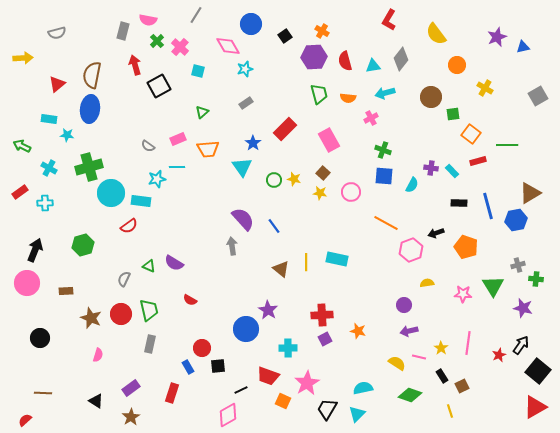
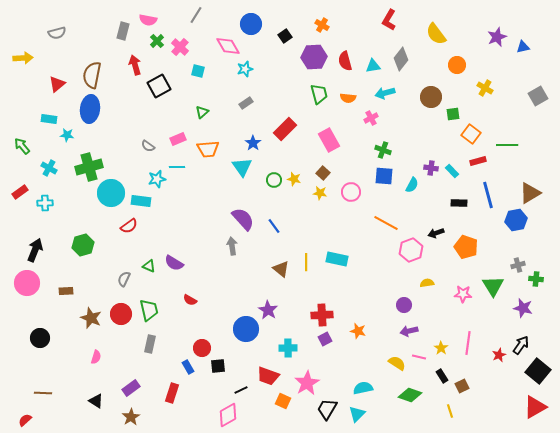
orange cross at (322, 31): moved 6 px up
green arrow at (22, 146): rotated 24 degrees clockwise
blue line at (488, 206): moved 11 px up
pink semicircle at (98, 355): moved 2 px left, 2 px down
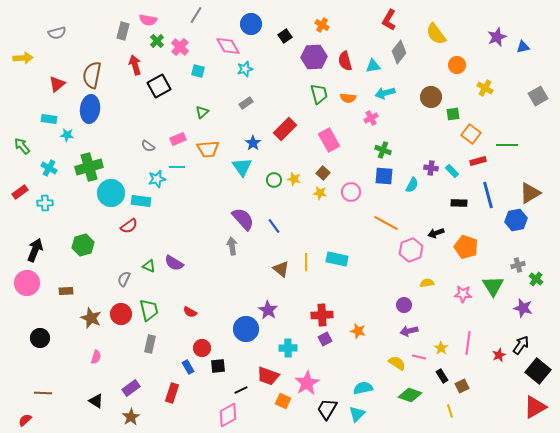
gray diamond at (401, 59): moved 2 px left, 7 px up
green cross at (536, 279): rotated 32 degrees clockwise
red semicircle at (190, 300): moved 12 px down
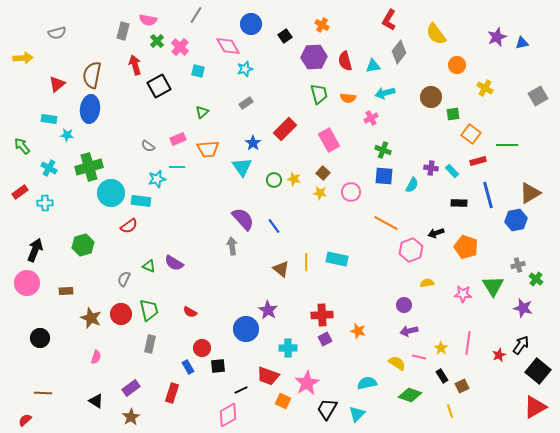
blue triangle at (523, 47): moved 1 px left, 4 px up
cyan semicircle at (363, 388): moved 4 px right, 5 px up
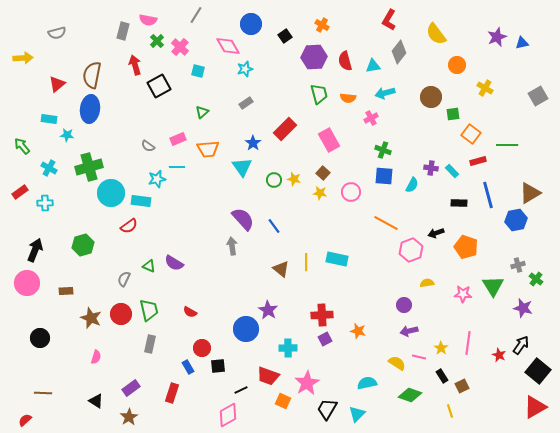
red star at (499, 355): rotated 24 degrees counterclockwise
brown star at (131, 417): moved 2 px left
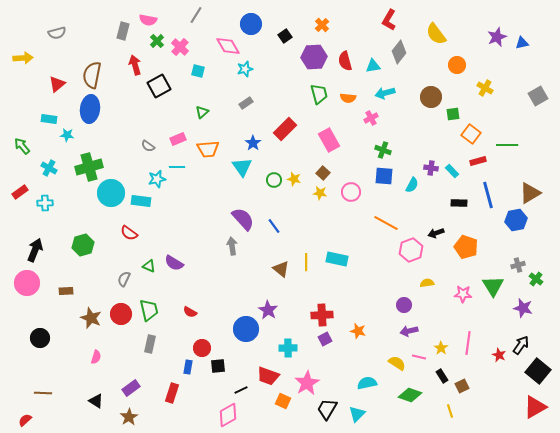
orange cross at (322, 25): rotated 16 degrees clockwise
red semicircle at (129, 226): moved 7 px down; rotated 72 degrees clockwise
blue rectangle at (188, 367): rotated 40 degrees clockwise
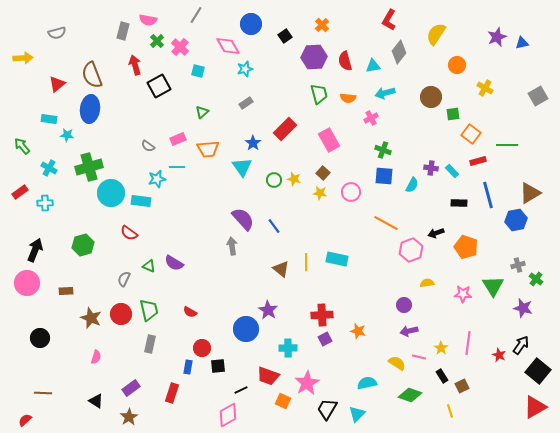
yellow semicircle at (436, 34): rotated 70 degrees clockwise
brown semicircle at (92, 75): rotated 32 degrees counterclockwise
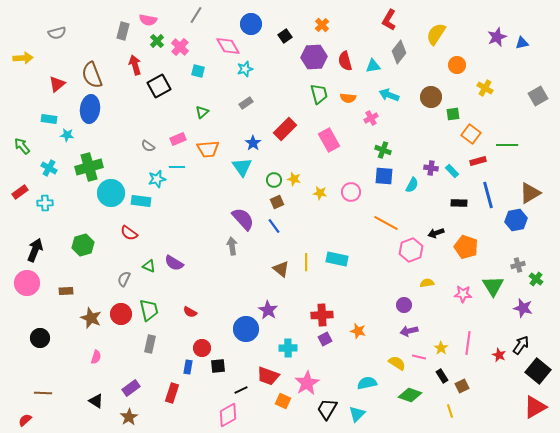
cyan arrow at (385, 93): moved 4 px right, 2 px down; rotated 36 degrees clockwise
brown square at (323, 173): moved 46 px left, 29 px down; rotated 24 degrees clockwise
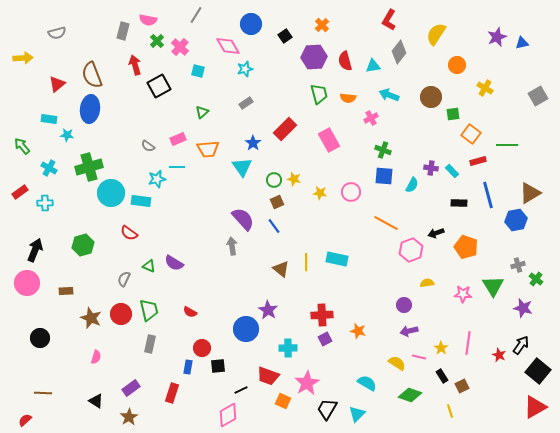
cyan semicircle at (367, 383): rotated 42 degrees clockwise
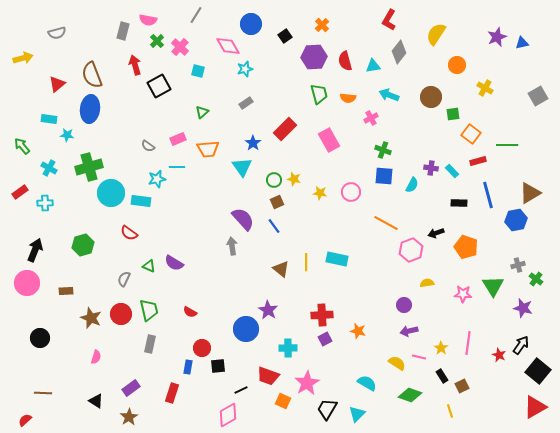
yellow arrow at (23, 58): rotated 12 degrees counterclockwise
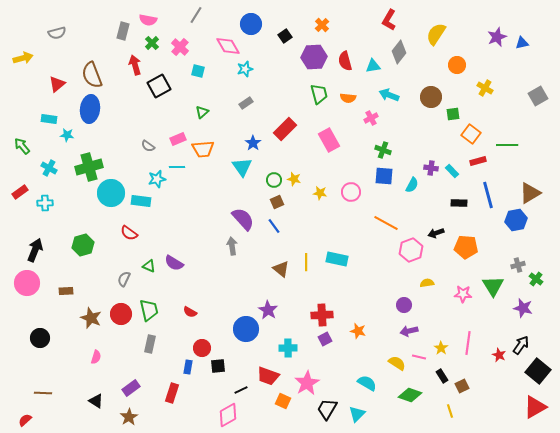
green cross at (157, 41): moved 5 px left, 2 px down
orange trapezoid at (208, 149): moved 5 px left
orange pentagon at (466, 247): rotated 15 degrees counterclockwise
